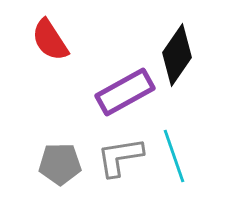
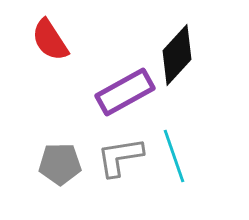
black diamond: rotated 8 degrees clockwise
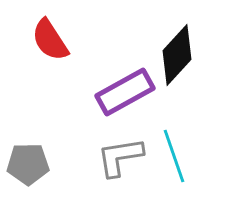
gray pentagon: moved 32 px left
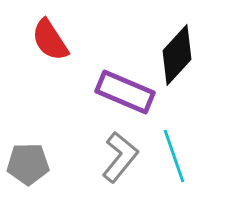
purple rectangle: rotated 52 degrees clockwise
gray L-shape: rotated 138 degrees clockwise
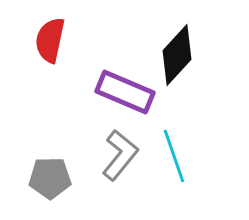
red semicircle: rotated 45 degrees clockwise
gray L-shape: moved 2 px up
gray pentagon: moved 22 px right, 14 px down
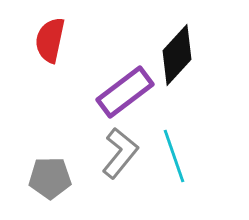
purple rectangle: rotated 60 degrees counterclockwise
gray L-shape: moved 2 px up
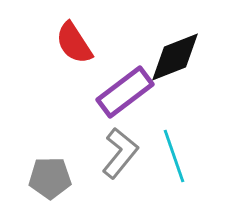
red semicircle: moved 24 px right, 3 px down; rotated 45 degrees counterclockwise
black diamond: moved 2 px left, 2 px down; rotated 26 degrees clockwise
